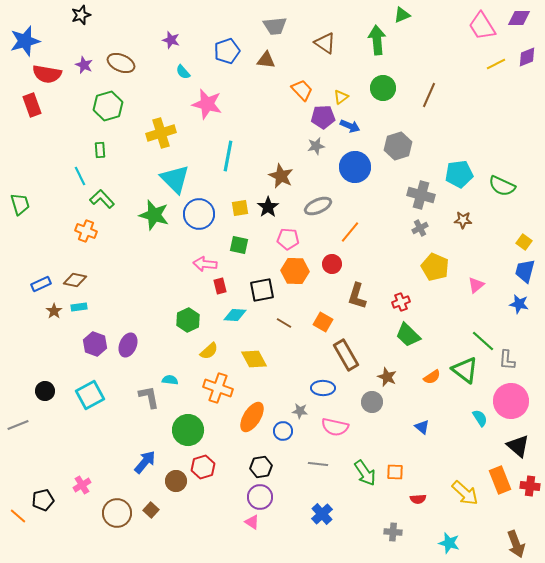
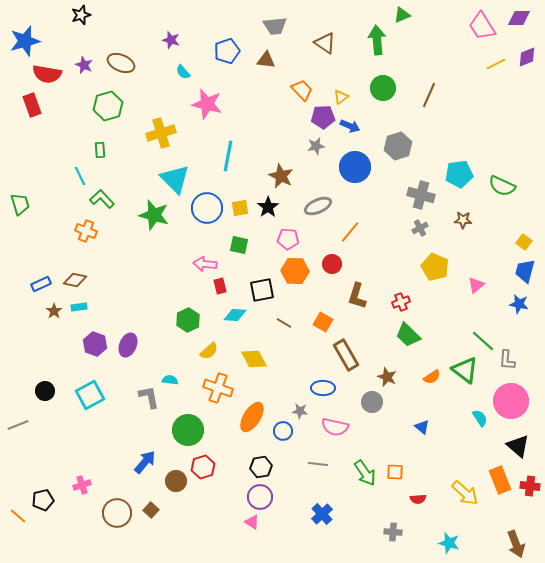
blue circle at (199, 214): moved 8 px right, 6 px up
pink cross at (82, 485): rotated 12 degrees clockwise
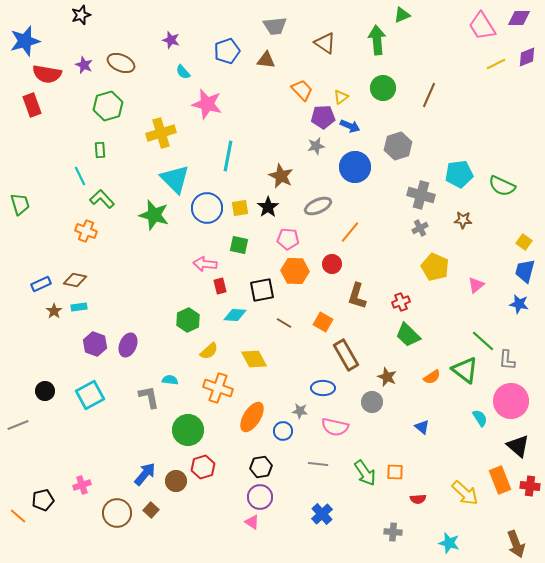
blue arrow at (145, 462): moved 12 px down
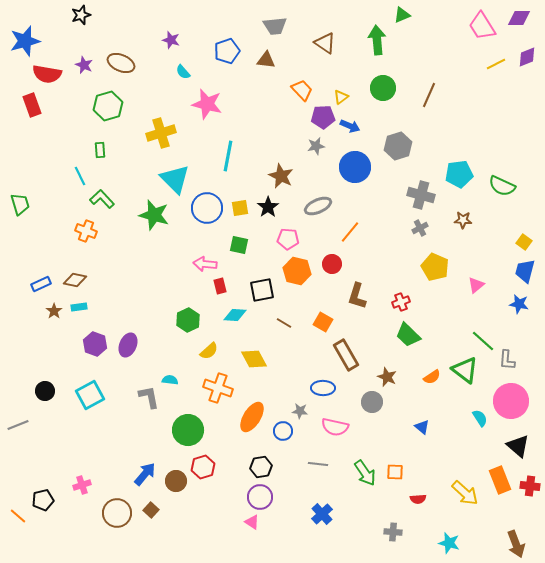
orange hexagon at (295, 271): moved 2 px right; rotated 12 degrees clockwise
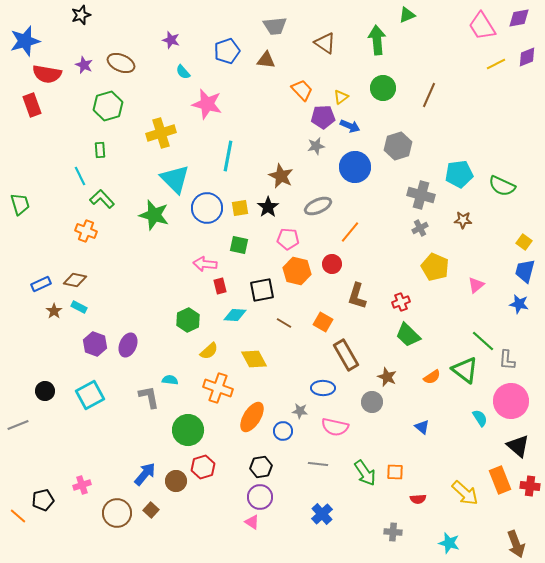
green triangle at (402, 15): moved 5 px right
purple diamond at (519, 18): rotated 10 degrees counterclockwise
cyan rectangle at (79, 307): rotated 35 degrees clockwise
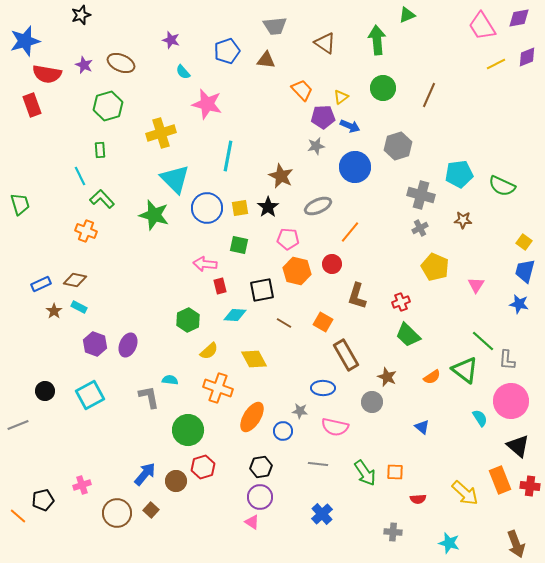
pink triangle at (476, 285): rotated 18 degrees counterclockwise
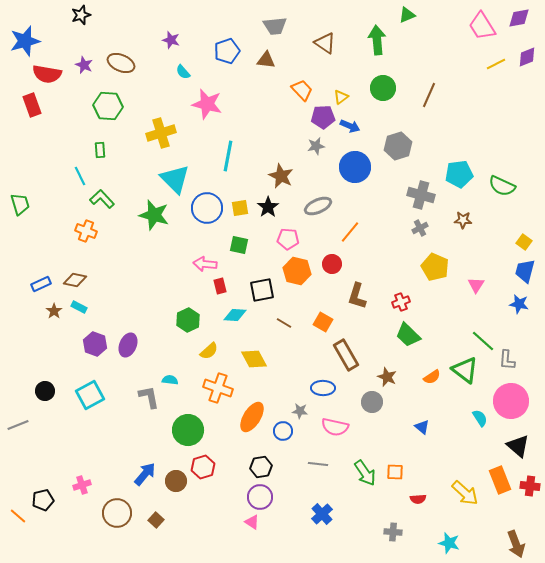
green hexagon at (108, 106): rotated 20 degrees clockwise
brown square at (151, 510): moved 5 px right, 10 px down
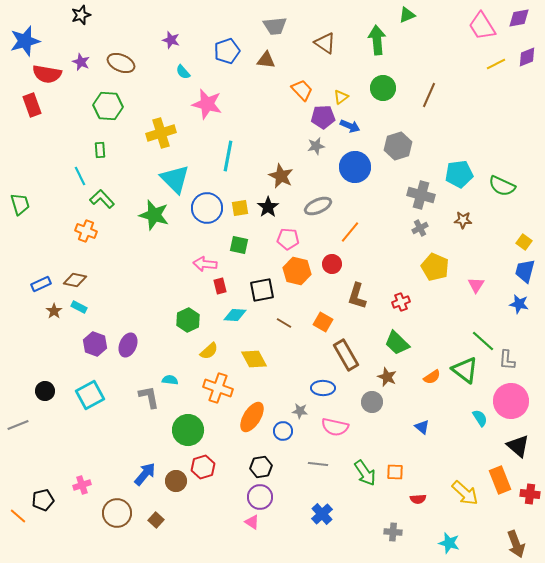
purple star at (84, 65): moved 3 px left, 3 px up
green trapezoid at (408, 335): moved 11 px left, 8 px down
red cross at (530, 486): moved 8 px down
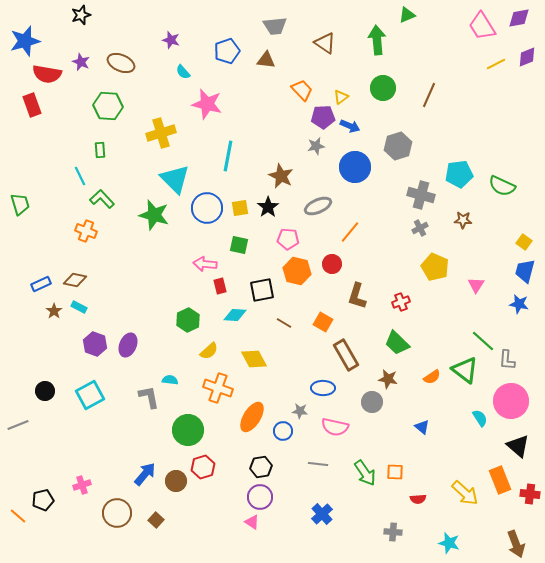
brown star at (387, 377): moved 1 px right, 2 px down; rotated 12 degrees counterclockwise
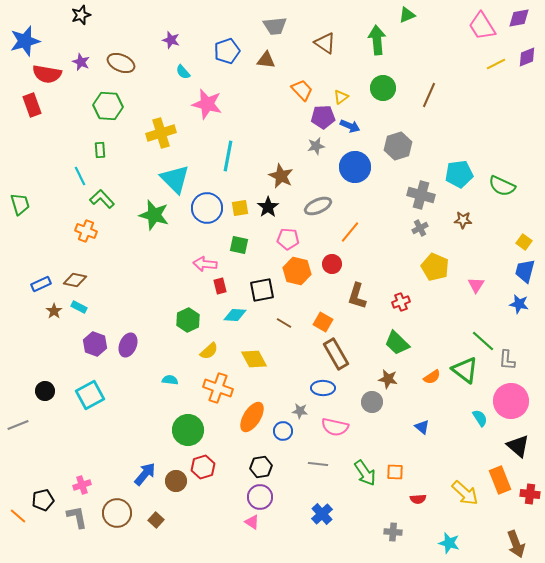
brown rectangle at (346, 355): moved 10 px left, 1 px up
gray L-shape at (149, 397): moved 72 px left, 120 px down
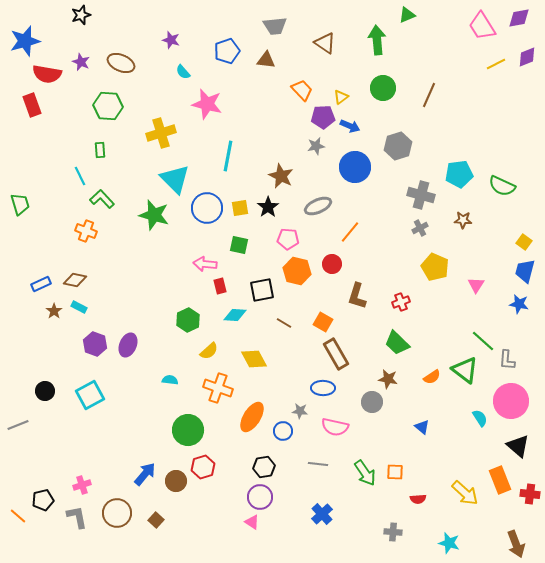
black hexagon at (261, 467): moved 3 px right
